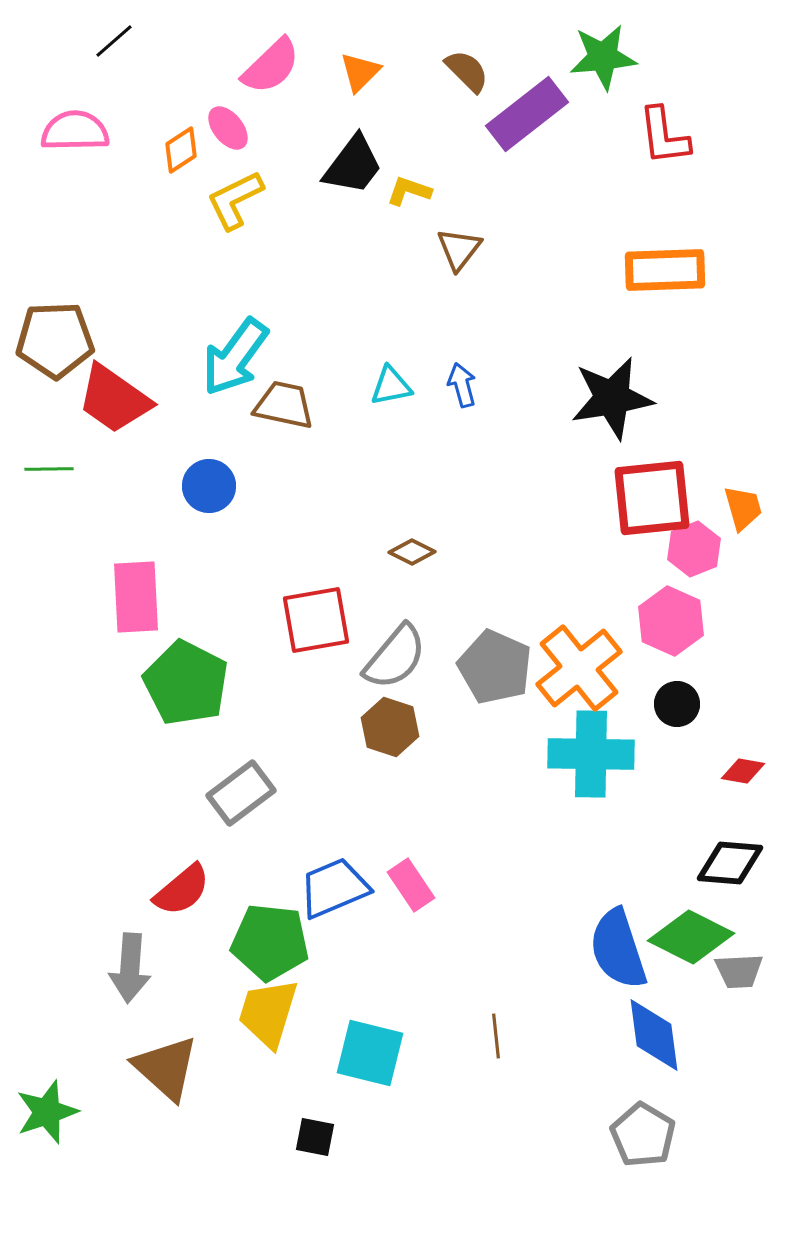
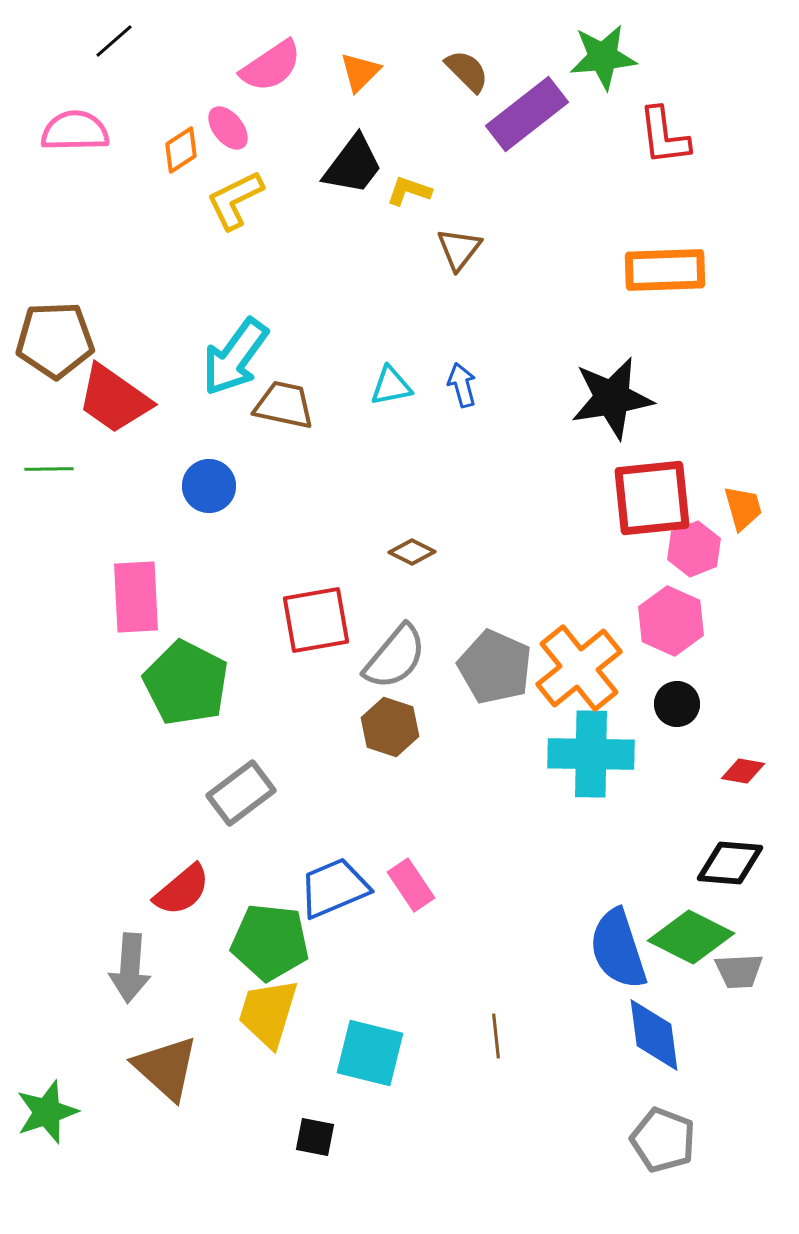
pink semicircle at (271, 66): rotated 10 degrees clockwise
gray pentagon at (643, 1135): moved 20 px right, 5 px down; rotated 10 degrees counterclockwise
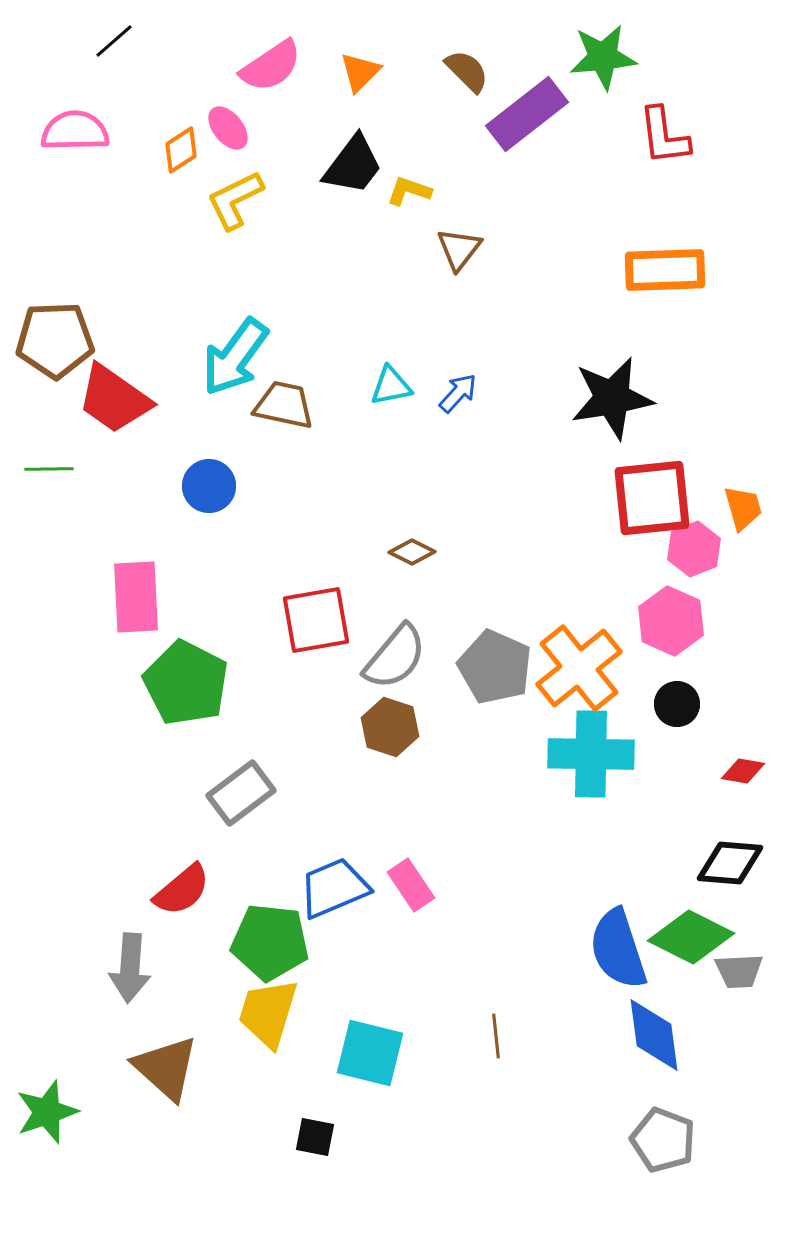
blue arrow at (462, 385): moved 4 px left, 8 px down; rotated 57 degrees clockwise
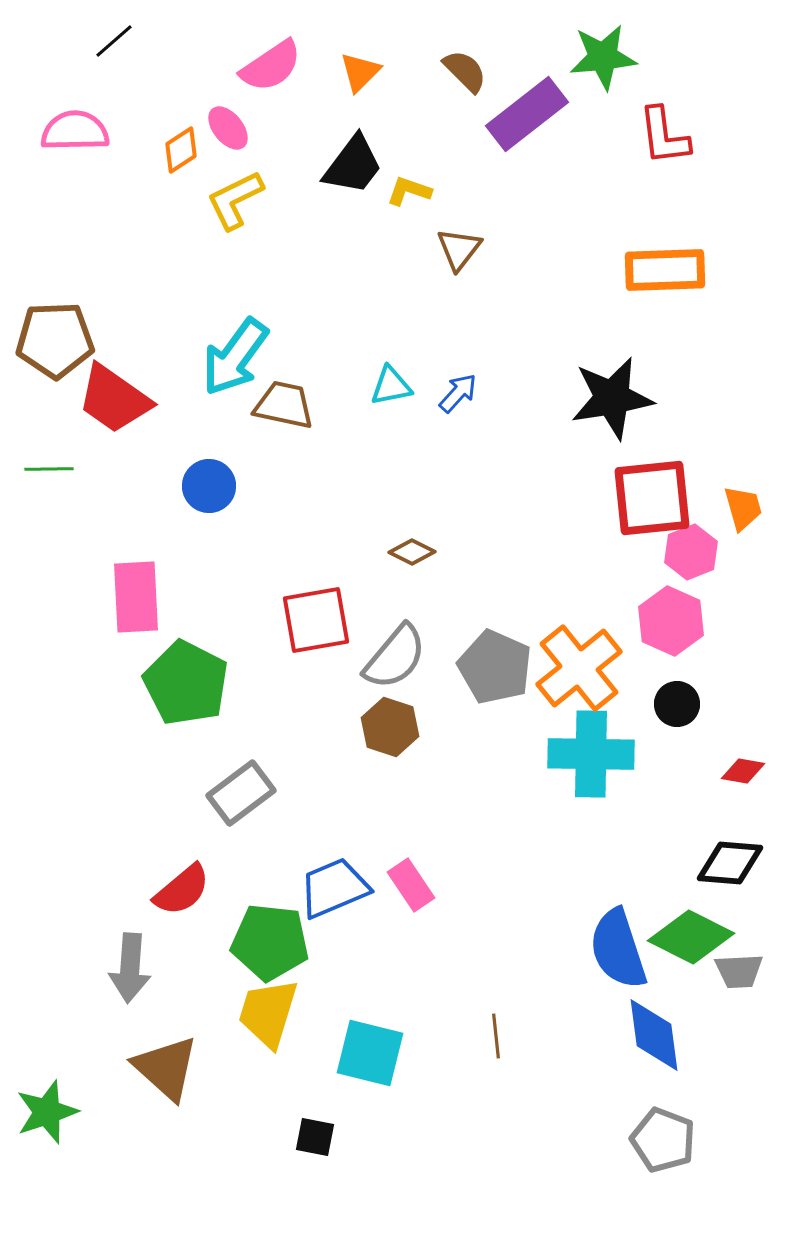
brown semicircle at (467, 71): moved 2 px left
pink hexagon at (694, 549): moved 3 px left, 3 px down
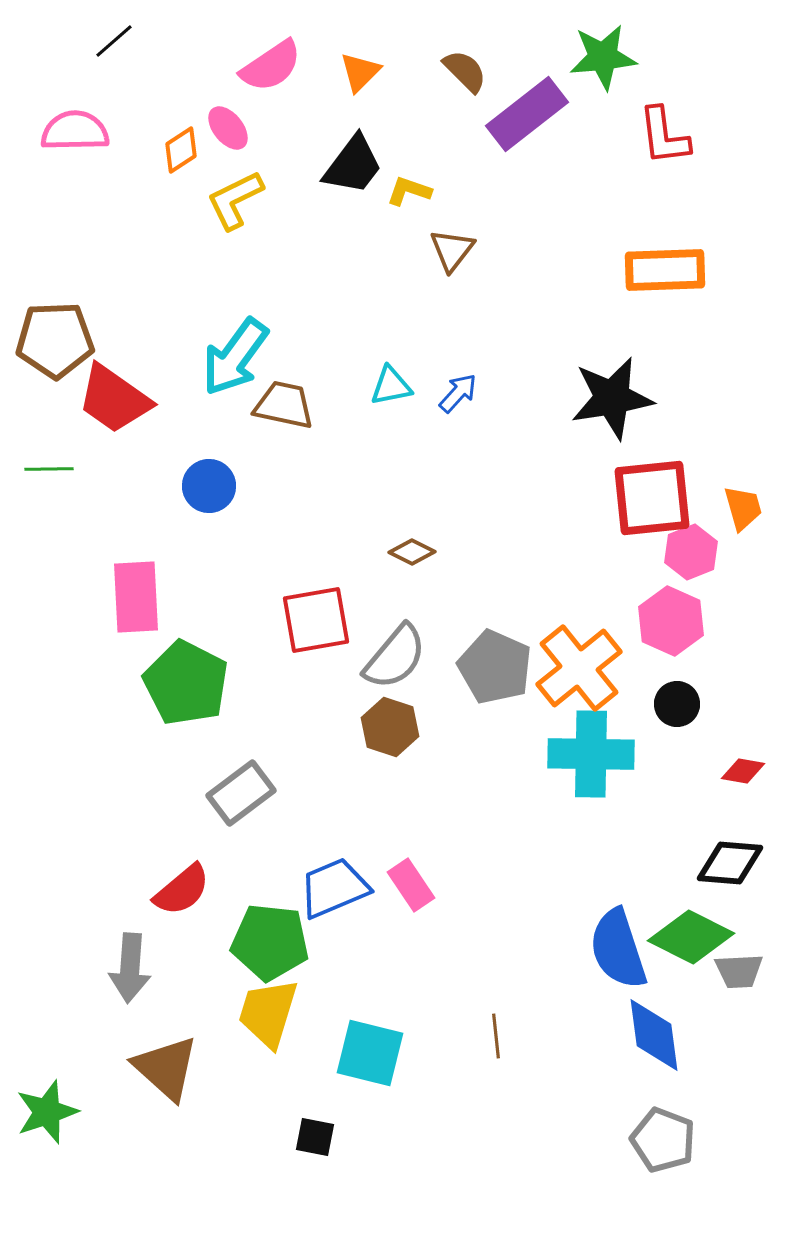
brown triangle at (459, 249): moved 7 px left, 1 px down
